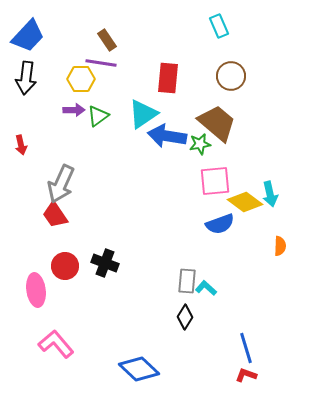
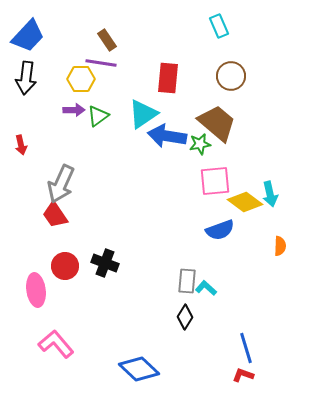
blue semicircle: moved 6 px down
red L-shape: moved 3 px left
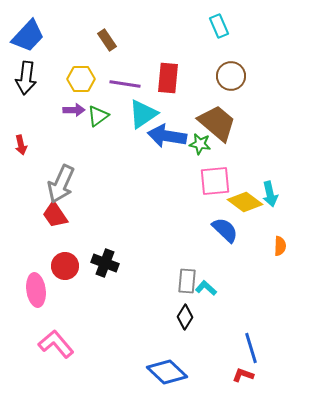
purple line: moved 24 px right, 21 px down
green star: rotated 20 degrees clockwise
blue semicircle: moved 5 px right; rotated 116 degrees counterclockwise
blue line: moved 5 px right
blue diamond: moved 28 px right, 3 px down
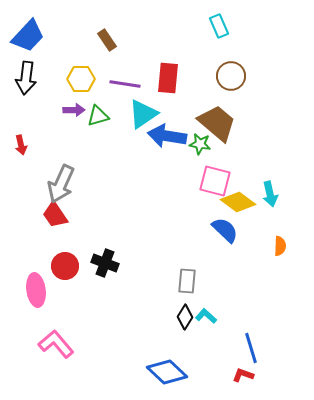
green triangle: rotated 20 degrees clockwise
pink square: rotated 20 degrees clockwise
yellow diamond: moved 7 px left
cyan L-shape: moved 28 px down
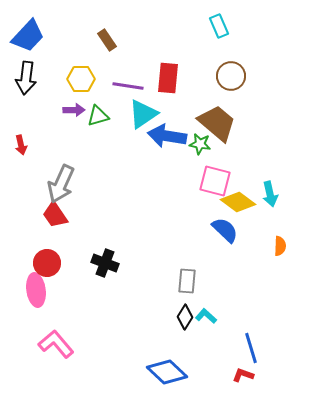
purple line: moved 3 px right, 2 px down
red circle: moved 18 px left, 3 px up
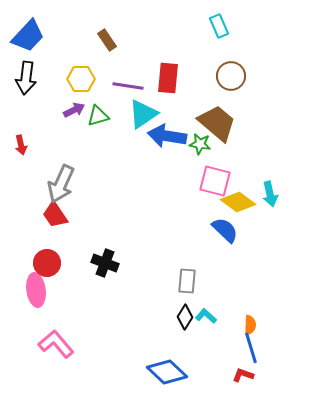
purple arrow: rotated 25 degrees counterclockwise
orange semicircle: moved 30 px left, 79 px down
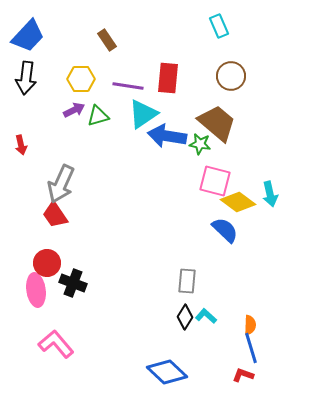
black cross: moved 32 px left, 20 px down
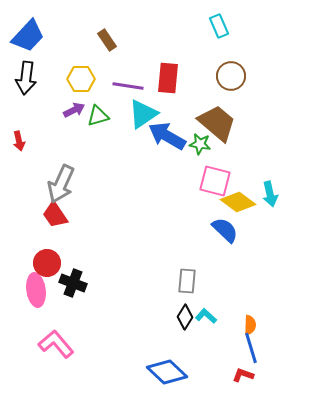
blue arrow: rotated 21 degrees clockwise
red arrow: moved 2 px left, 4 px up
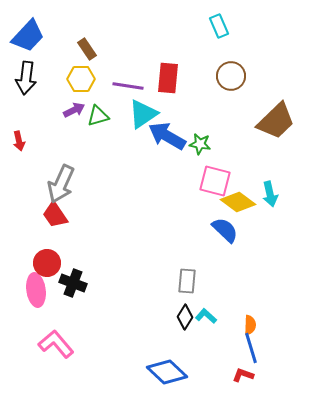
brown rectangle: moved 20 px left, 9 px down
brown trapezoid: moved 59 px right, 2 px up; rotated 96 degrees clockwise
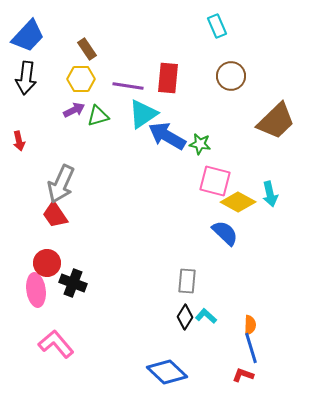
cyan rectangle: moved 2 px left
yellow diamond: rotated 8 degrees counterclockwise
blue semicircle: moved 3 px down
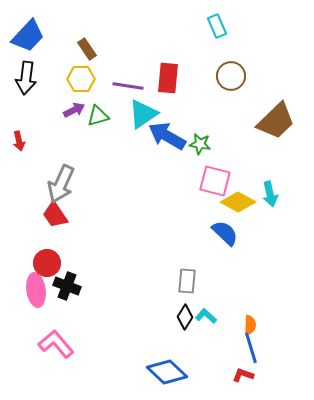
black cross: moved 6 px left, 3 px down
